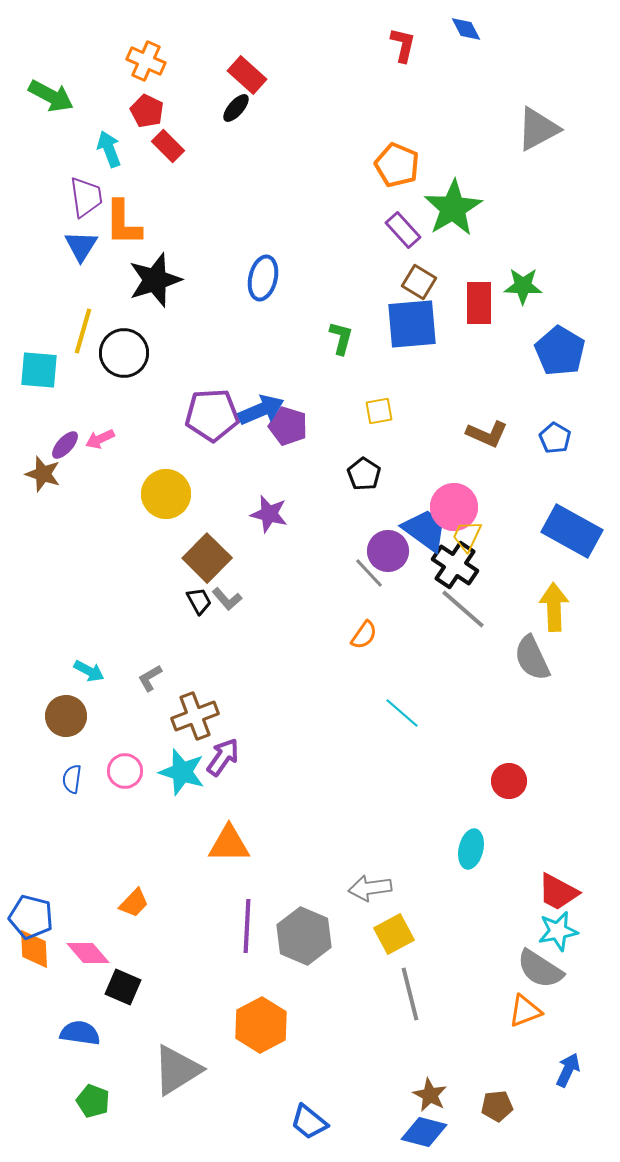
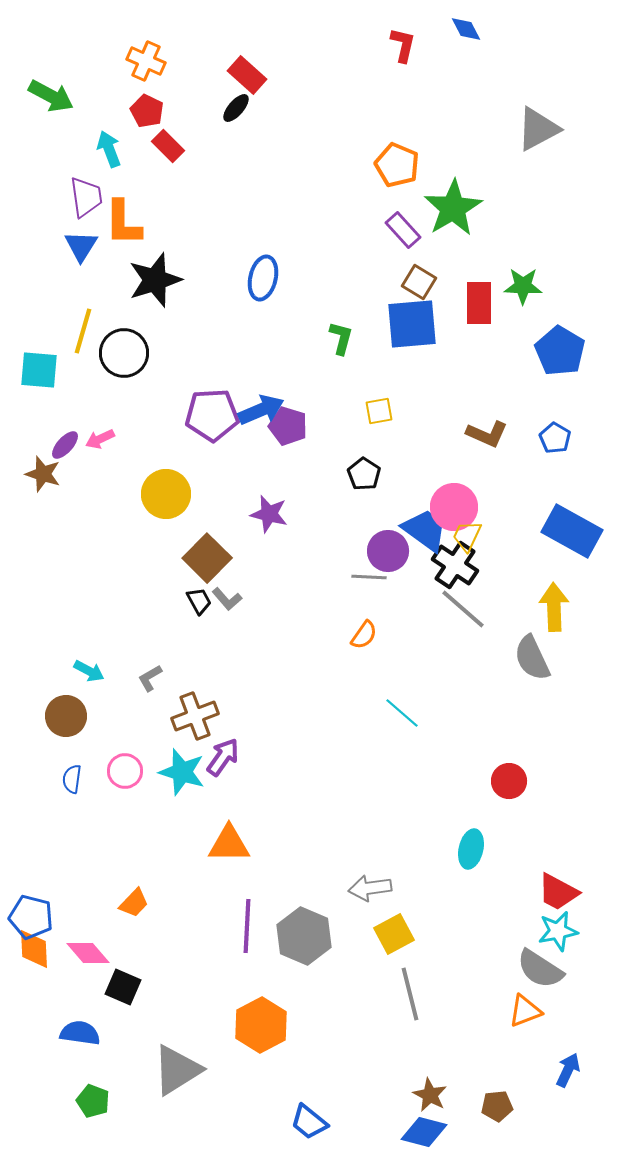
gray line at (369, 573): moved 4 px down; rotated 44 degrees counterclockwise
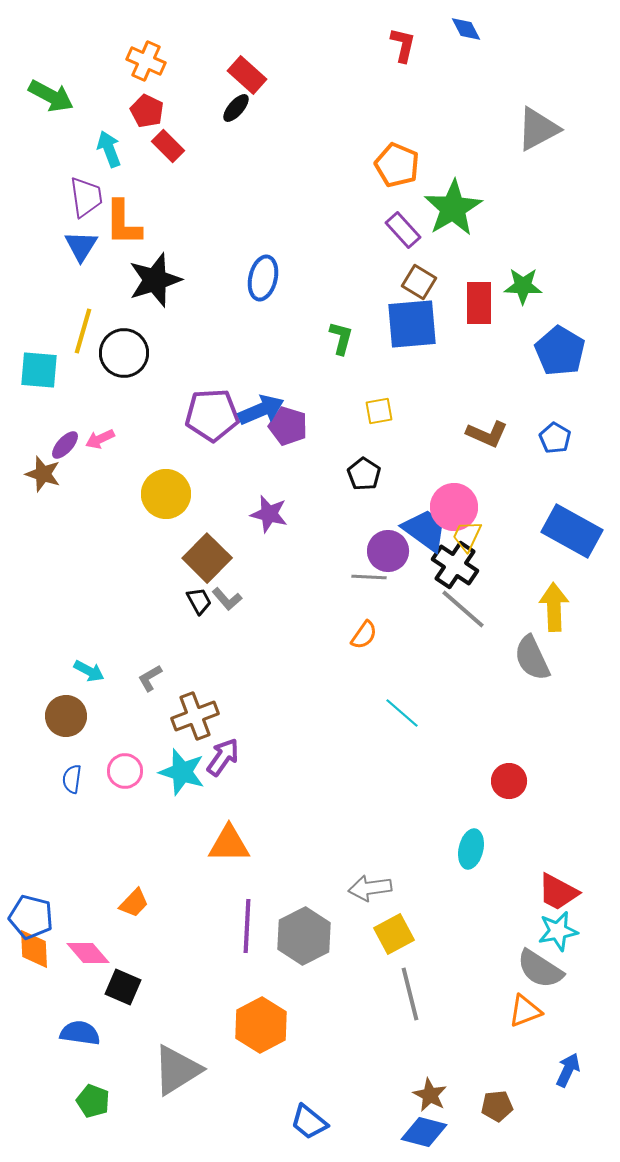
gray hexagon at (304, 936): rotated 10 degrees clockwise
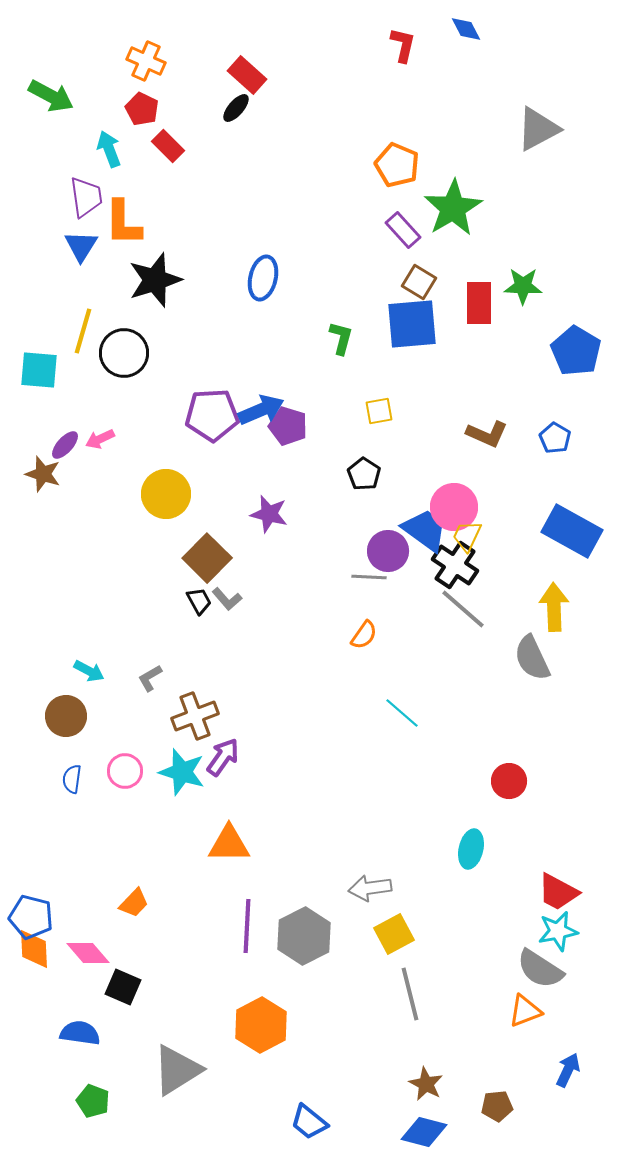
red pentagon at (147, 111): moved 5 px left, 2 px up
blue pentagon at (560, 351): moved 16 px right
brown star at (430, 1095): moved 4 px left, 11 px up
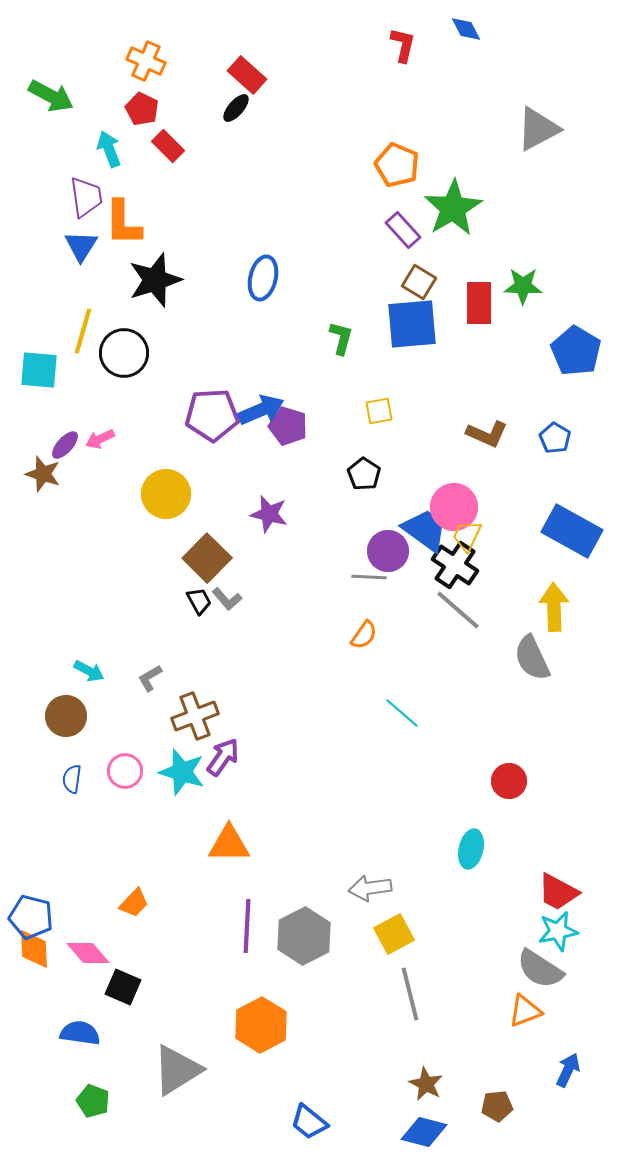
gray line at (463, 609): moved 5 px left, 1 px down
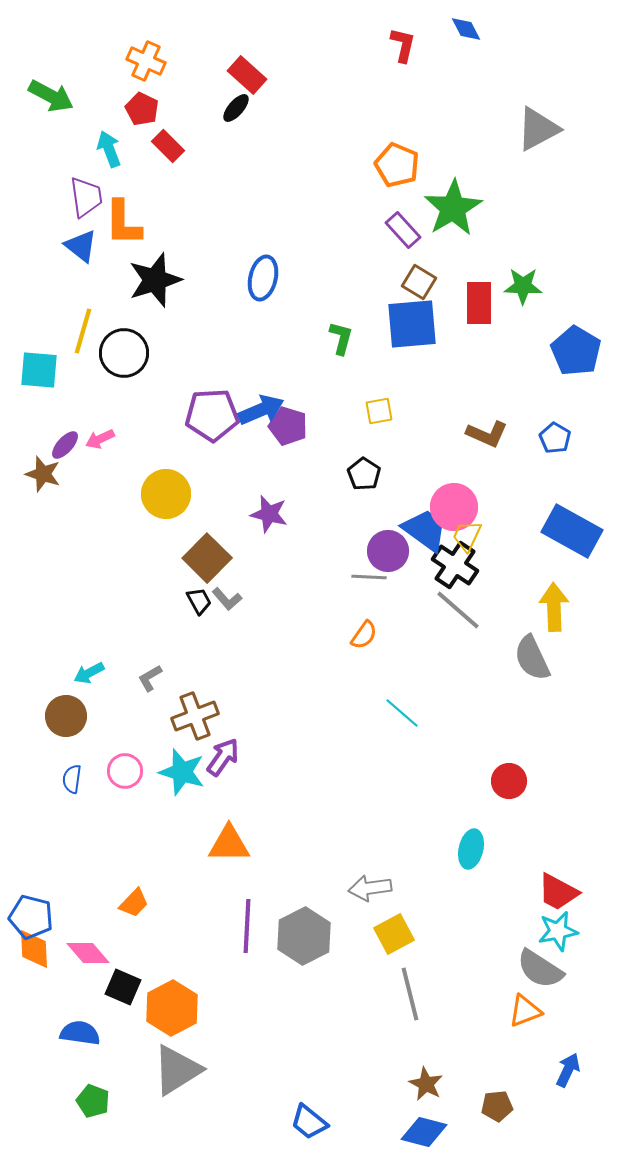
blue triangle at (81, 246): rotated 24 degrees counterclockwise
cyan arrow at (89, 671): moved 2 px down; rotated 124 degrees clockwise
orange hexagon at (261, 1025): moved 89 px left, 17 px up
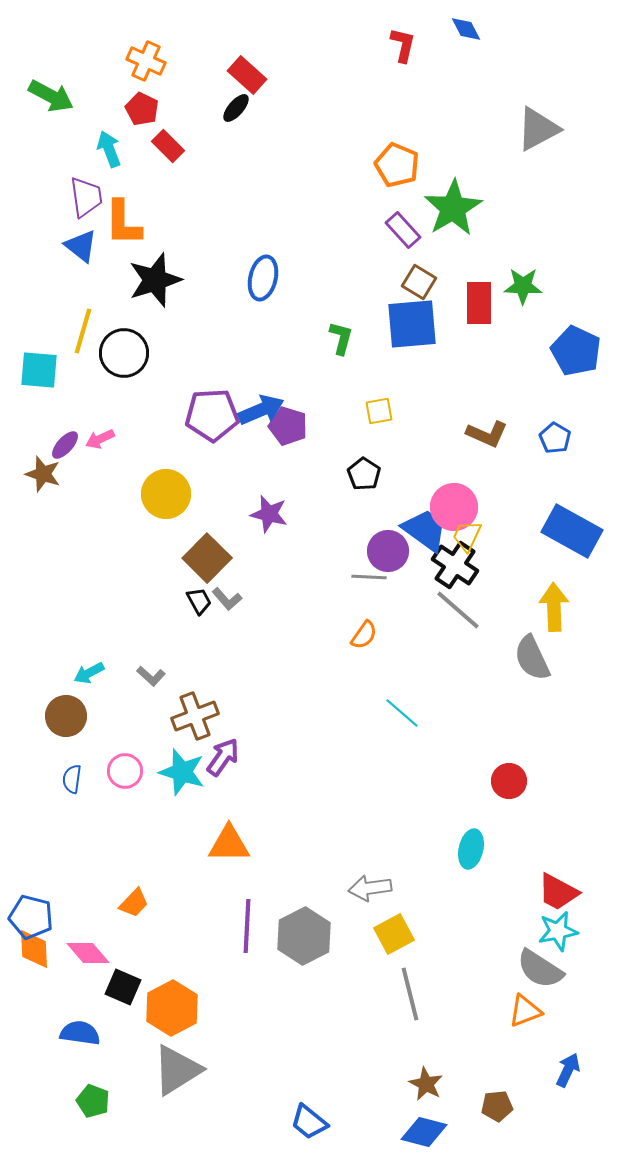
blue pentagon at (576, 351): rotated 6 degrees counterclockwise
gray L-shape at (150, 678): moved 1 px right, 2 px up; rotated 108 degrees counterclockwise
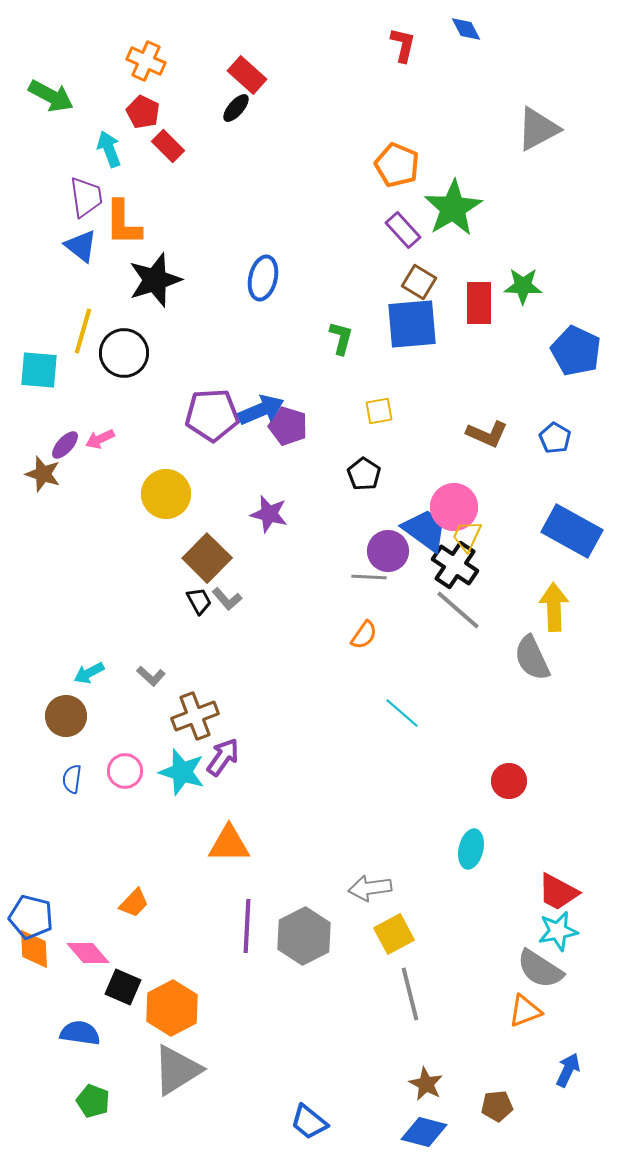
red pentagon at (142, 109): moved 1 px right, 3 px down
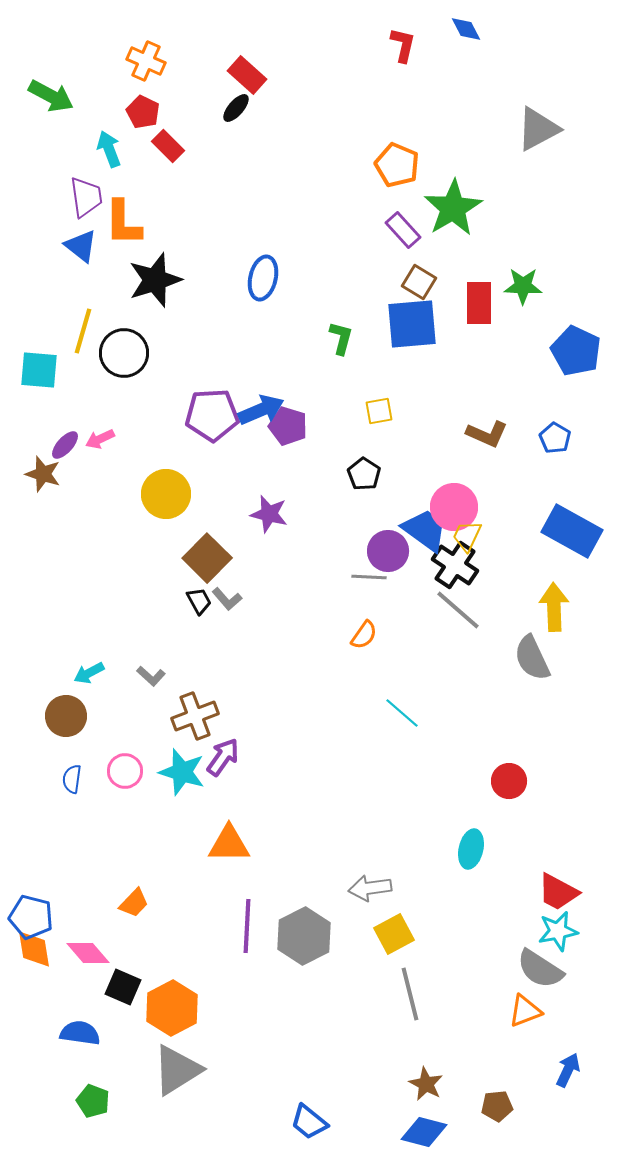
orange diamond at (34, 949): rotated 6 degrees counterclockwise
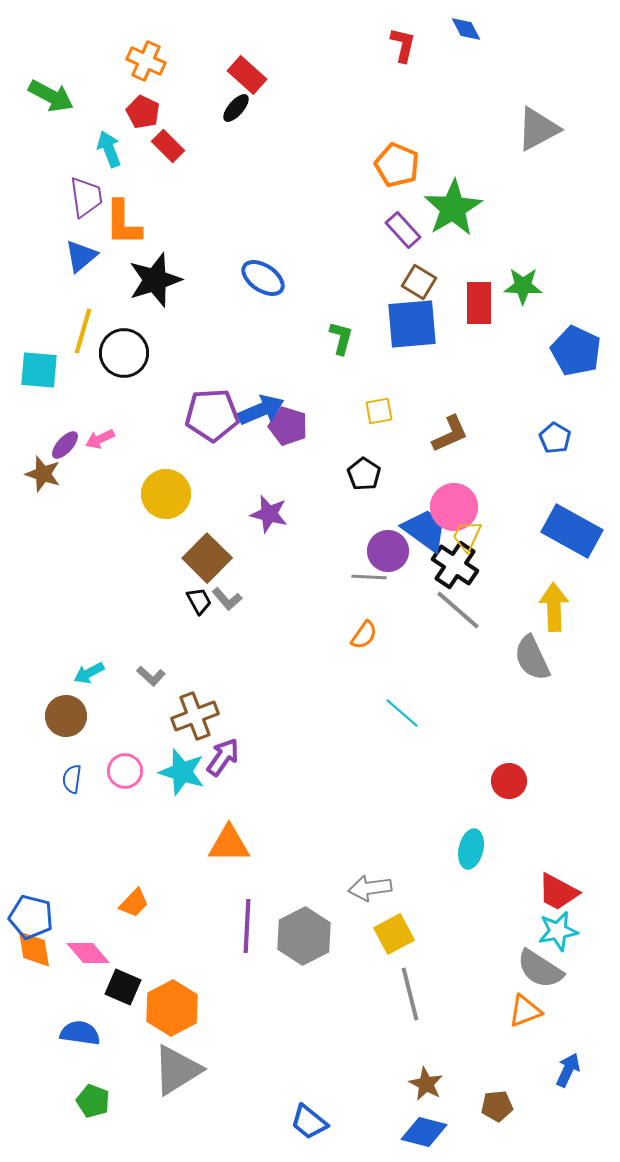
blue triangle at (81, 246): moved 10 px down; rotated 42 degrees clockwise
blue ellipse at (263, 278): rotated 69 degrees counterclockwise
brown L-shape at (487, 434): moved 37 px left; rotated 48 degrees counterclockwise
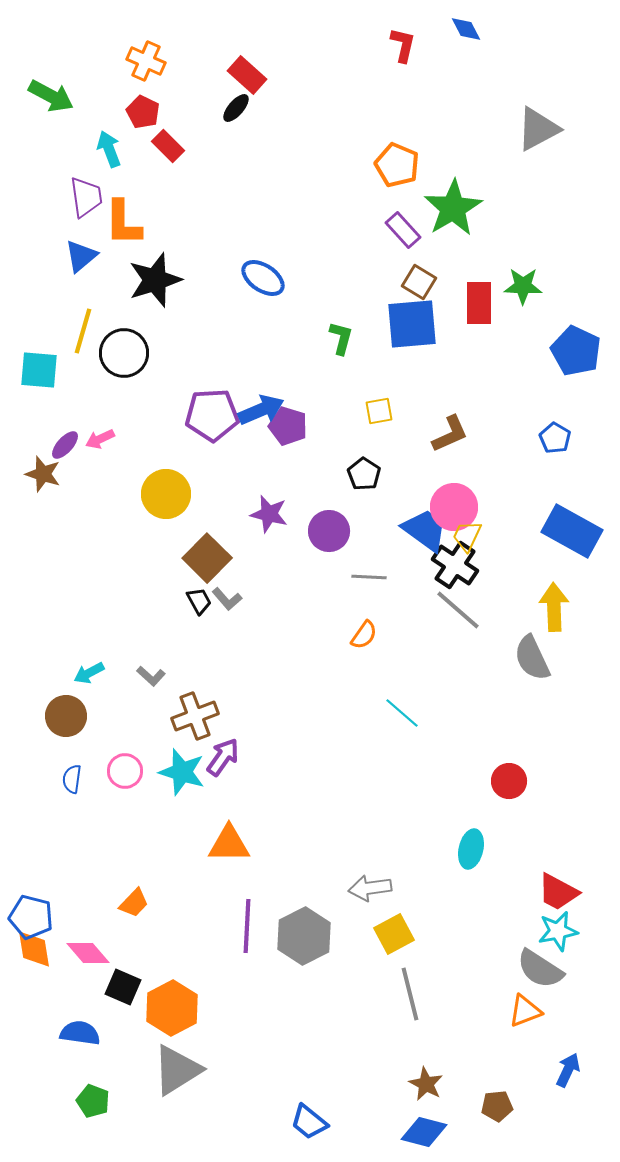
purple circle at (388, 551): moved 59 px left, 20 px up
